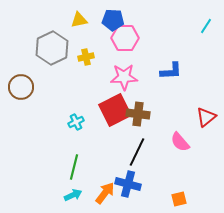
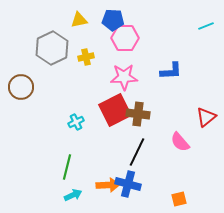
cyan line: rotated 35 degrees clockwise
green line: moved 7 px left
orange arrow: moved 3 px right, 8 px up; rotated 50 degrees clockwise
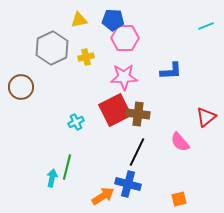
orange arrow: moved 5 px left, 11 px down; rotated 30 degrees counterclockwise
cyan arrow: moved 21 px left, 17 px up; rotated 54 degrees counterclockwise
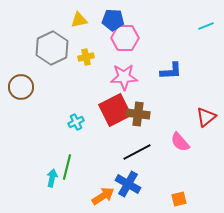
black line: rotated 36 degrees clockwise
blue cross: rotated 15 degrees clockwise
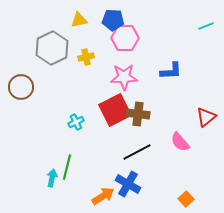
orange square: moved 7 px right; rotated 28 degrees counterclockwise
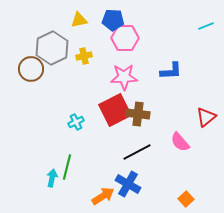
yellow cross: moved 2 px left, 1 px up
brown circle: moved 10 px right, 18 px up
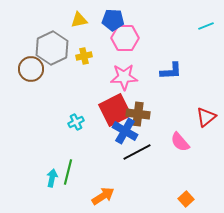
green line: moved 1 px right, 5 px down
blue cross: moved 3 px left, 53 px up
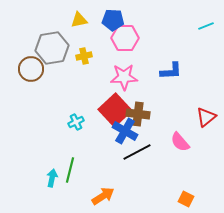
gray hexagon: rotated 16 degrees clockwise
red square: rotated 16 degrees counterclockwise
green line: moved 2 px right, 2 px up
orange square: rotated 21 degrees counterclockwise
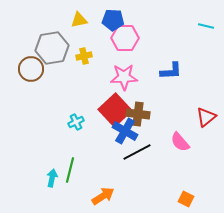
cyan line: rotated 35 degrees clockwise
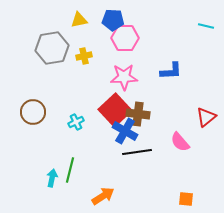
brown circle: moved 2 px right, 43 px down
black line: rotated 20 degrees clockwise
orange square: rotated 21 degrees counterclockwise
